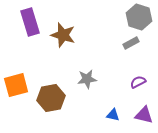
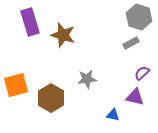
purple semicircle: moved 4 px right, 9 px up; rotated 14 degrees counterclockwise
brown hexagon: rotated 20 degrees counterclockwise
purple triangle: moved 9 px left, 18 px up
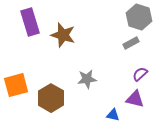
purple semicircle: moved 2 px left, 1 px down
purple triangle: moved 2 px down
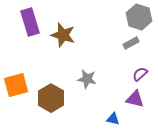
gray star: rotated 18 degrees clockwise
blue triangle: moved 4 px down
